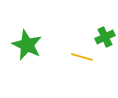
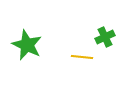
yellow line: rotated 10 degrees counterclockwise
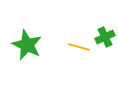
yellow line: moved 3 px left, 10 px up; rotated 10 degrees clockwise
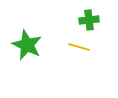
green cross: moved 16 px left, 17 px up; rotated 18 degrees clockwise
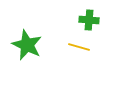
green cross: rotated 12 degrees clockwise
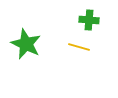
green star: moved 1 px left, 1 px up
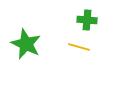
green cross: moved 2 px left
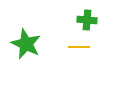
yellow line: rotated 15 degrees counterclockwise
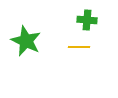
green star: moved 3 px up
